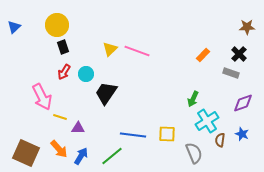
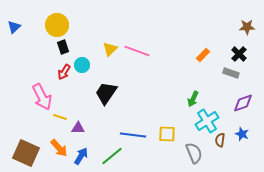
cyan circle: moved 4 px left, 9 px up
orange arrow: moved 1 px up
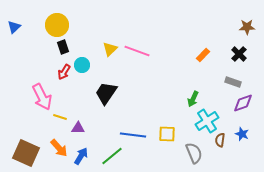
gray rectangle: moved 2 px right, 9 px down
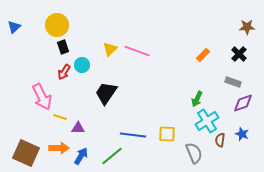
green arrow: moved 4 px right
orange arrow: rotated 48 degrees counterclockwise
